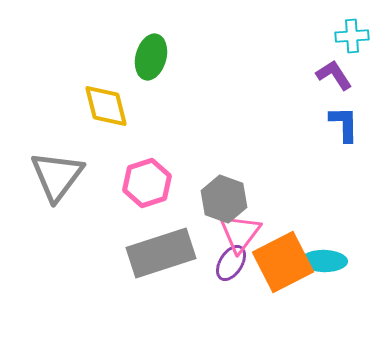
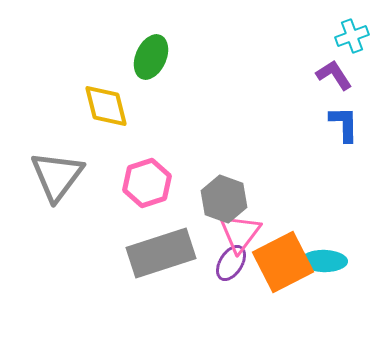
cyan cross: rotated 16 degrees counterclockwise
green ellipse: rotated 9 degrees clockwise
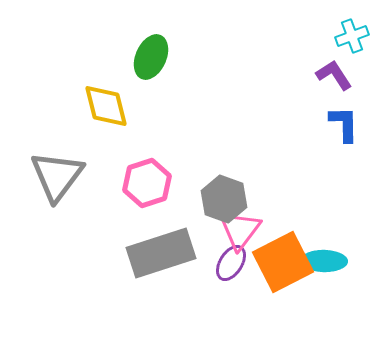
pink triangle: moved 3 px up
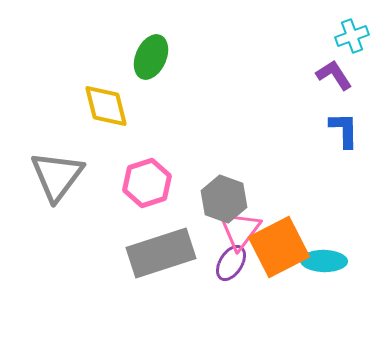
blue L-shape: moved 6 px down
orange square: moved 4 px left, 15 px up
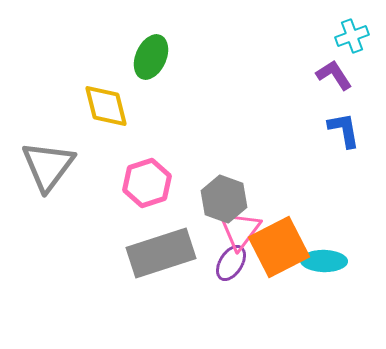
blue L-shape: rotated 9 degrees counterclockwise
gray triangle: moved 9 px left, 10 px up
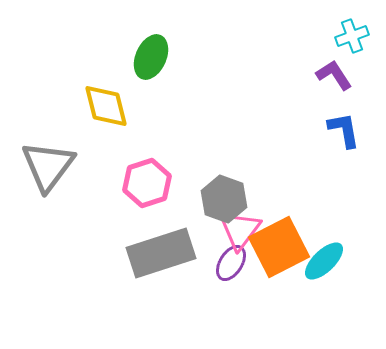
cyan ellipse: rotated 45 degrees counterclockwise
